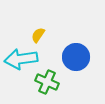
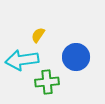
cyan arrow: moved 1 px right, 1 px down
green cross: rotated 30 degrees counterclockwise
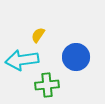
green cross: moved 3 px down
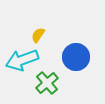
cyan arrow: rotated 12 degrees counterclockwise
green cross: moved 2 px up; rotated 35 degrees counterclockwise
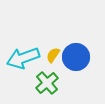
yellow semicircle: moved 15 px right, 20 px down
cyan arrow: moved 1 px right, 2 px up
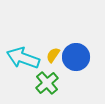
cyan arrow: rotated 40 degrees clockwise
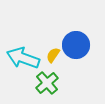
blue circle: moved 12 px up
